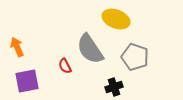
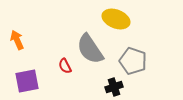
orange arrow: moved 7 px up
gray pentagon: moved 2 px left, 4 px down
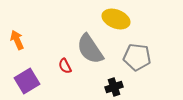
gray pentagon: moved 4 px right, 4 px up; rotated 12 degrees counterclockwise
purple square: rotated 20 degrees counterclockwise
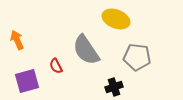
gray semicircle: moved 4 px left, 1 px down
red semicircle: moved 9 px left
purple square: rotated 15 degrees clockwise
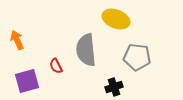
gray semicircle: rotated 28 degrees clockwise
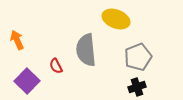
gray pentagon: moved 1 px right; rotated 28 degrees counterclockwise
purple square: rotated 30 degrees counterclockwise
black cross: moved 23 px right
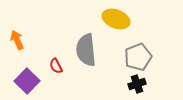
black cross: moved 3 px up
